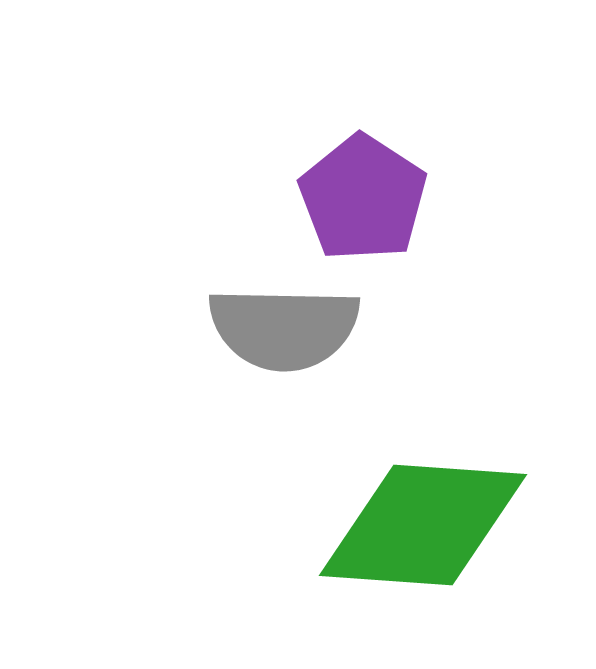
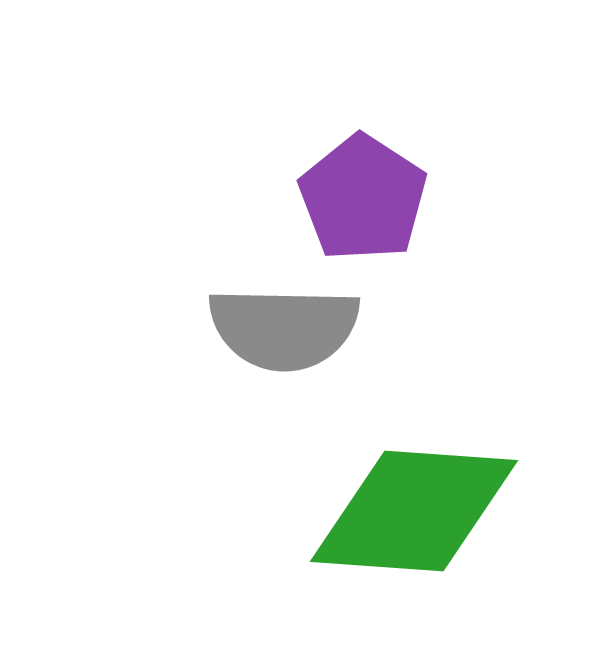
green diamond: moved 9 px left, 14 px up
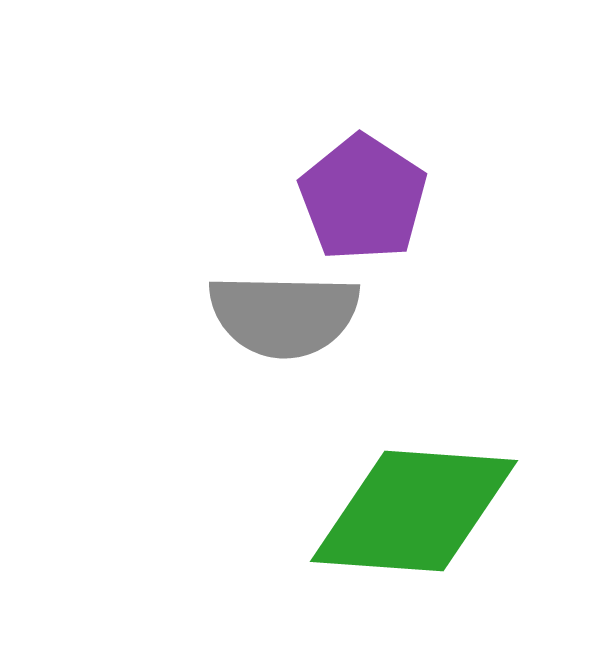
gray semicircle: moved 13 px up
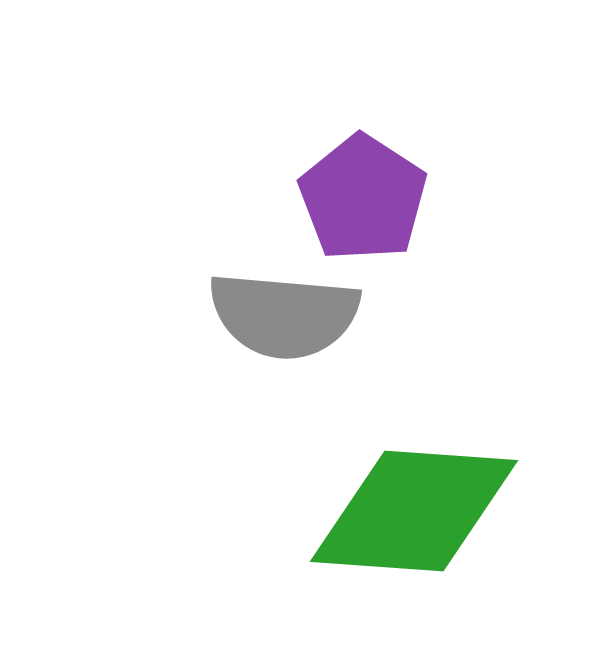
gray semicircle: rotated 4 degrees clockwise
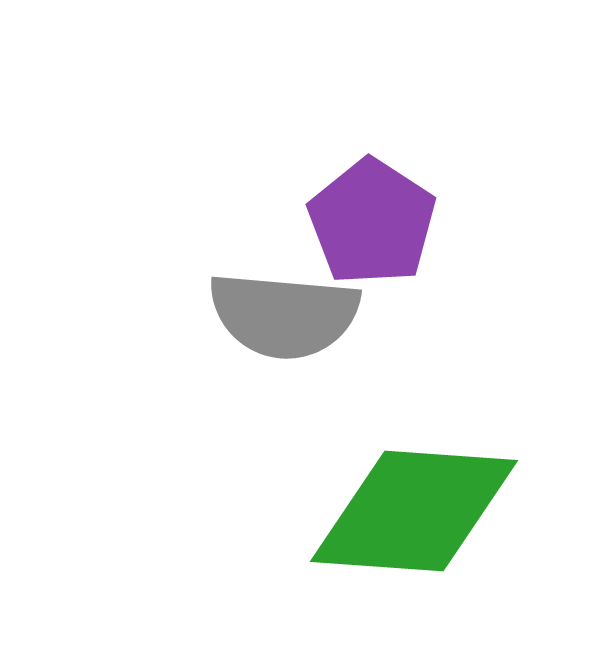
purple pentagon: moved 9 px right, 24 px down
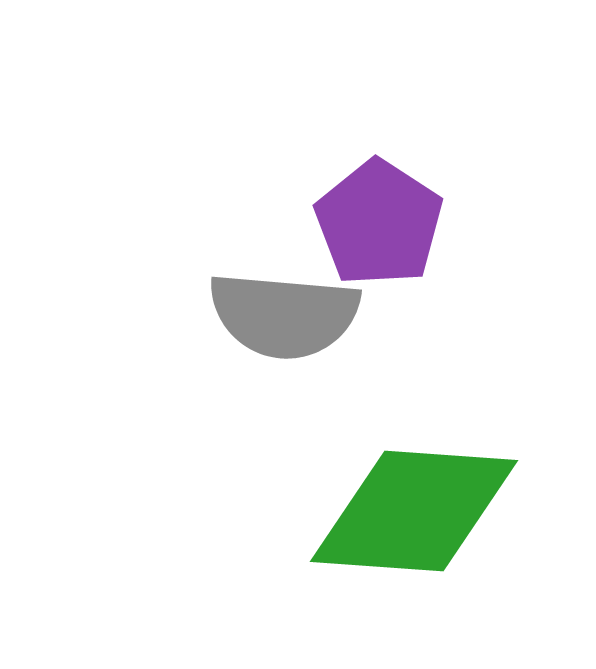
purple pentagon: moved 7 px right, 1 px down
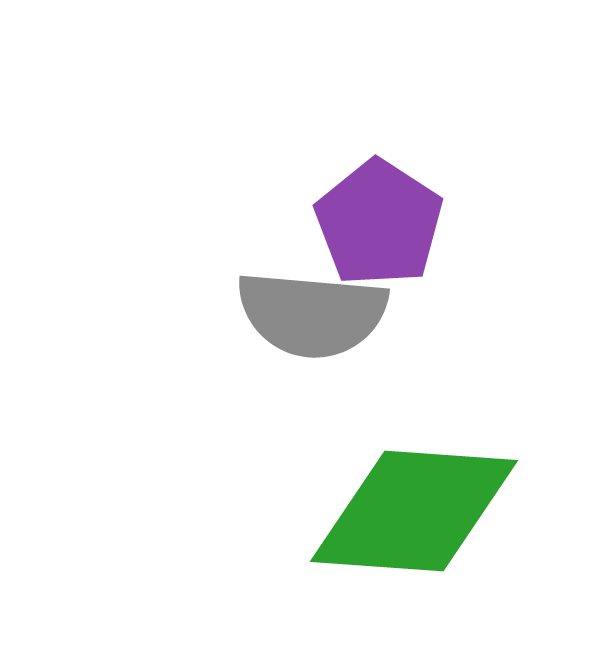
gray semicircle: moved 28 px right, 1 px up
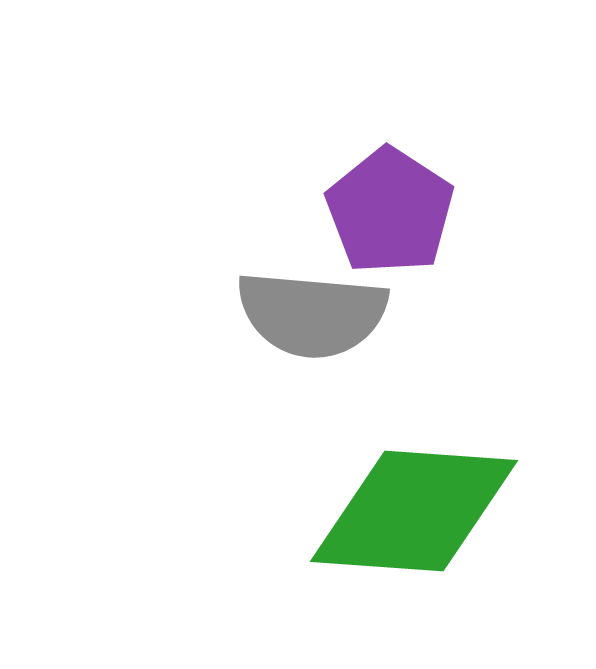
purple pentagon: moved 11 px right, 12 px up
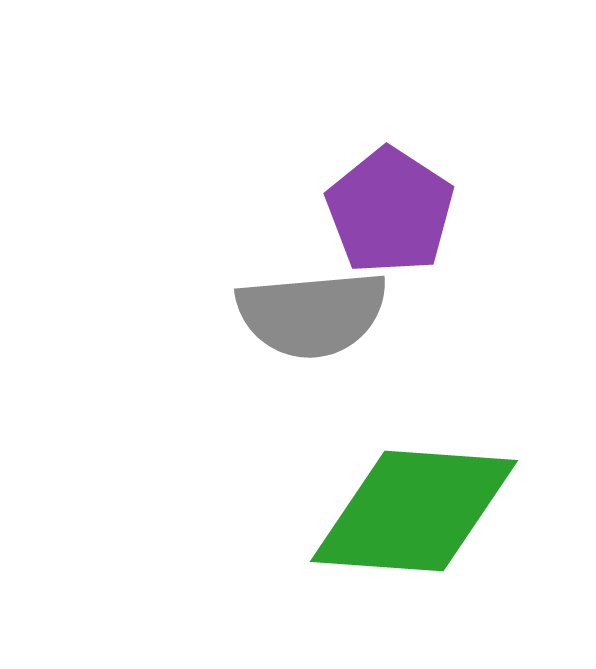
gray semicircle: rotated 10 degrees counterclockwise
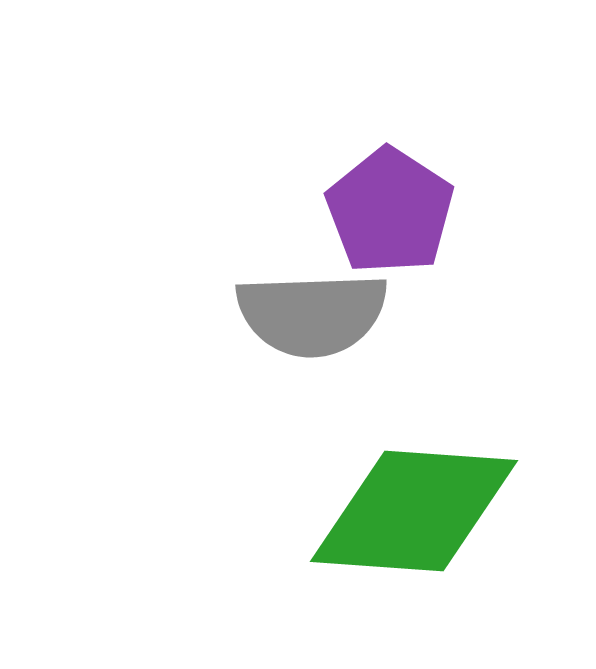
gray semicircle: rotated 3 degrees clockwise
